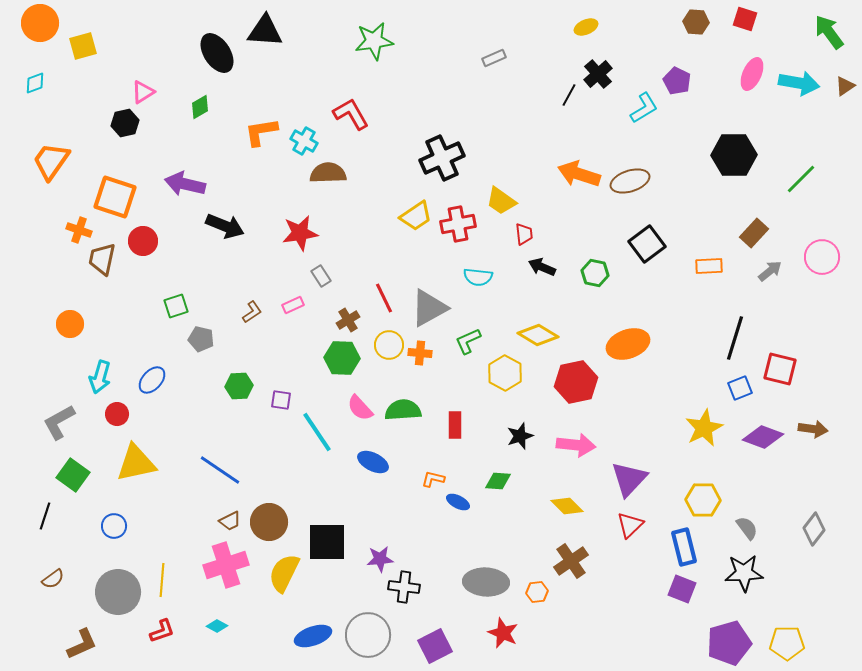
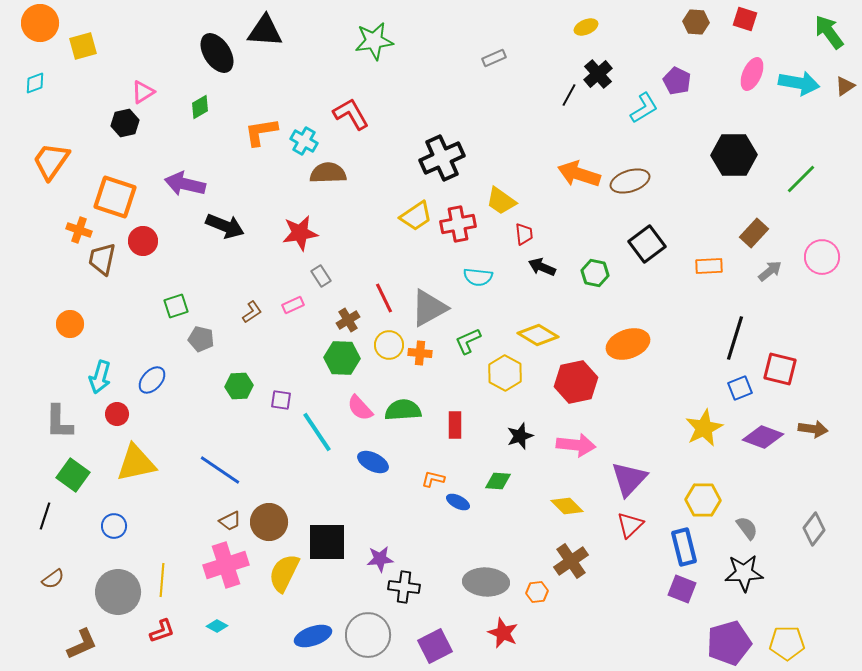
gray L-shape at (59, 422): rotated 60 degrees counterclockwise
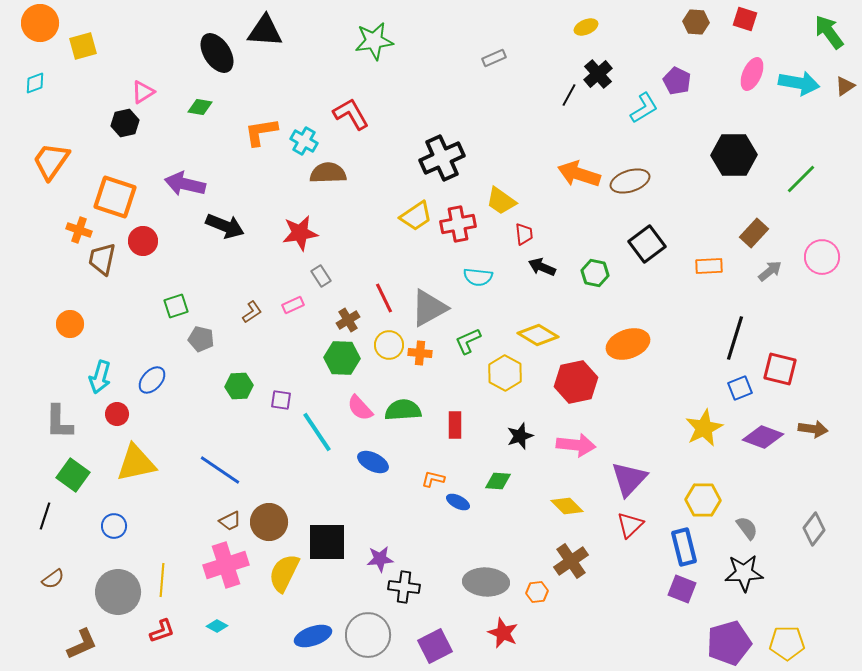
green diamond at (200, 107): rotated 40 degrees clockwise
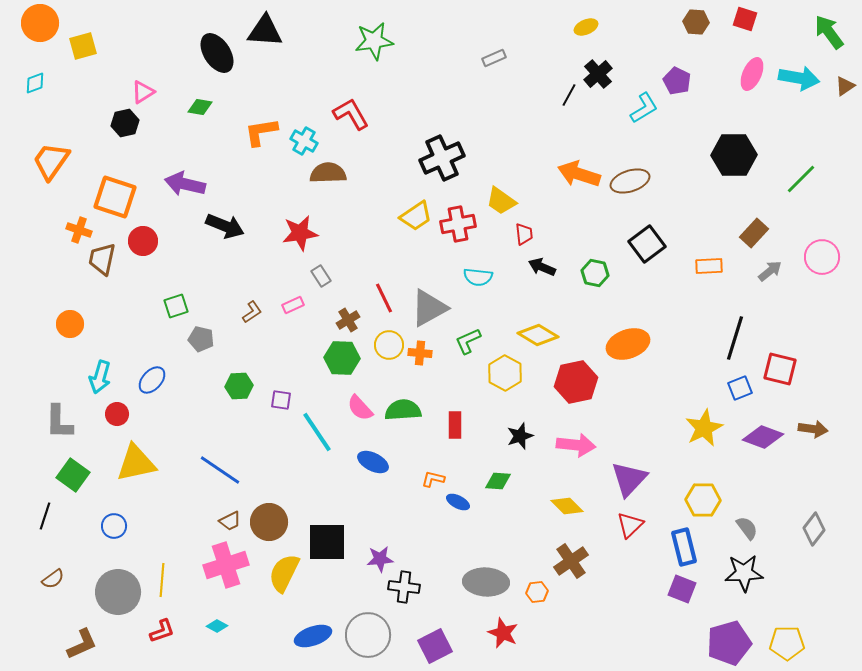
cyan arrow at (799, 83): moved 5 px up
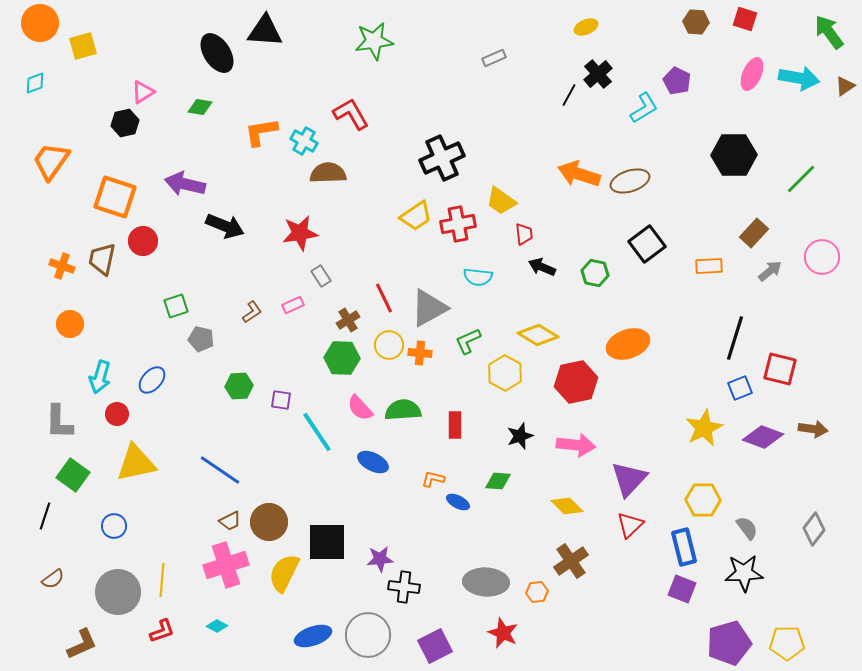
orange cross at (79, 230): moved 17 px left, 36 px down
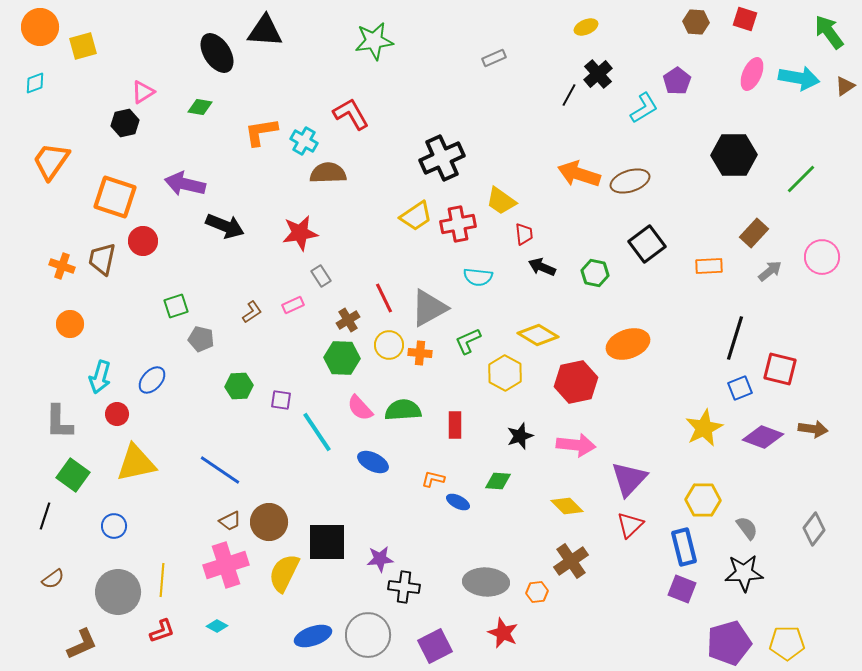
orange circle at (40, 23): moved 4 px down
purple pentagon at (677, 81): rotated 12 degrees clockwise
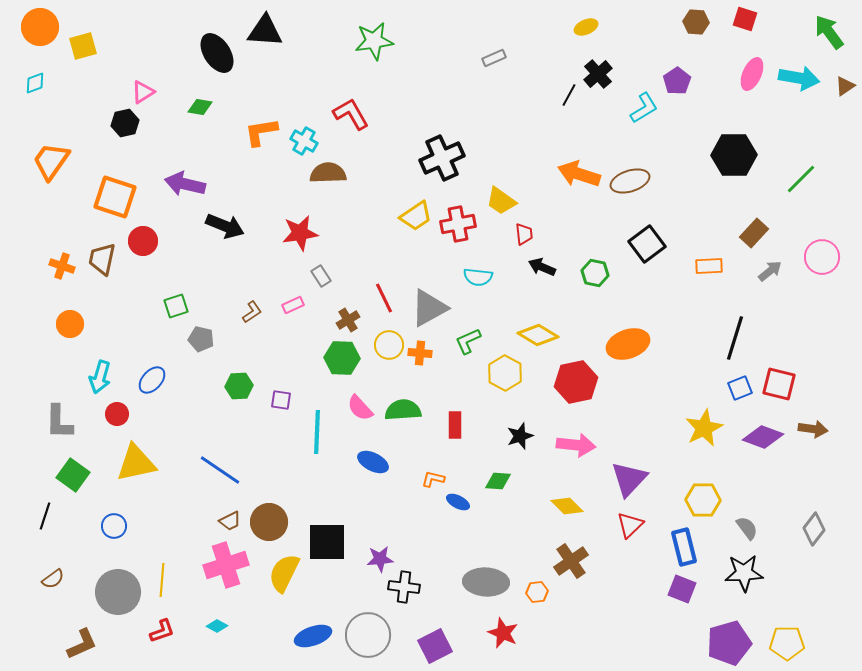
red square at (780, 369): moved 1 px left, 15 px down
cyan line at (317, 432): rotated 36 degrees clockwise
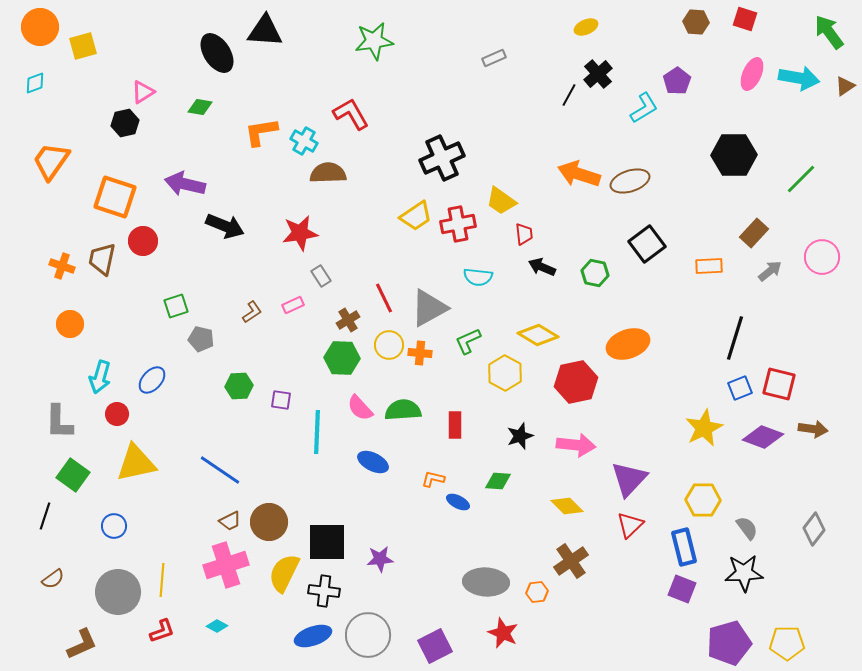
black cross at (404, 587): moved 80 px left, 4 px down
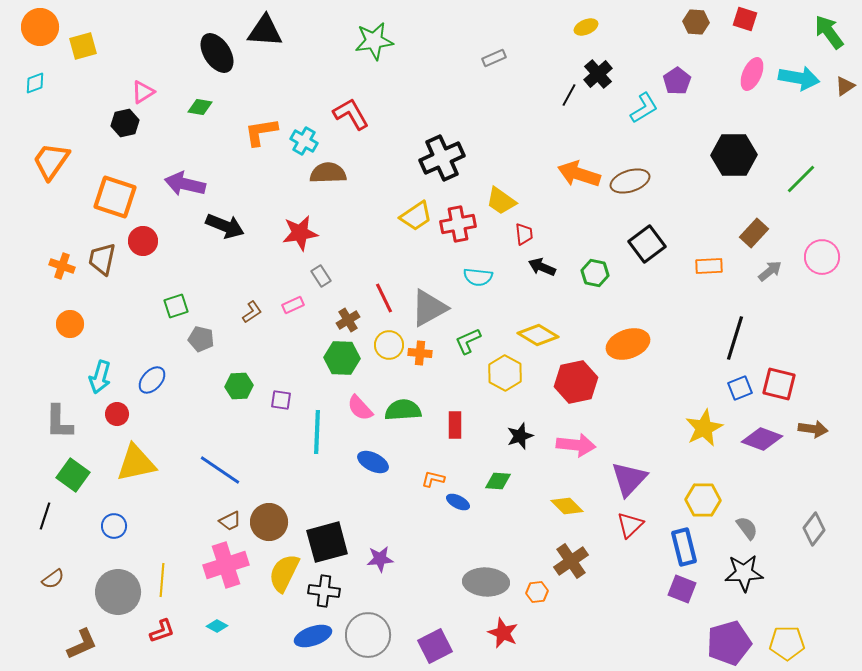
purple diamond at (763, 437): moved 1 px left, 2 px down
black square at (327, 542): rotated 15 degrees counterclockwise
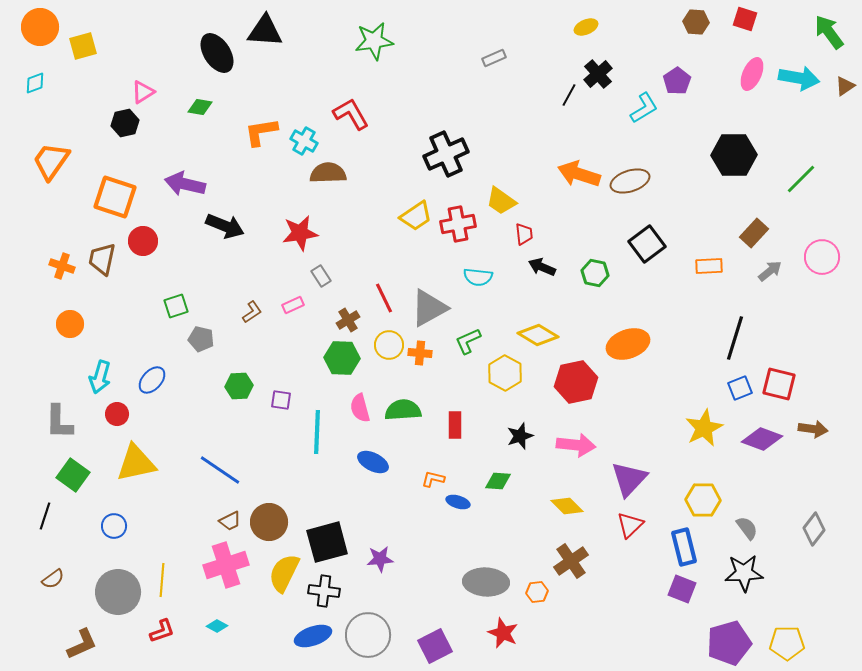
black cross at (442, 158): moved 4 px right, 4 px up
pink semicircle at (360, 408): rotated 28 degrees clockwise
blue ellipse at (458, 502): rotated 10 degrees counterclockwise
